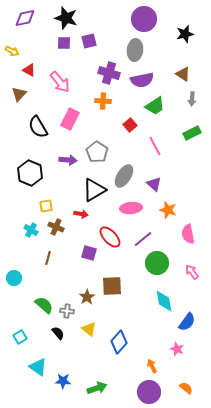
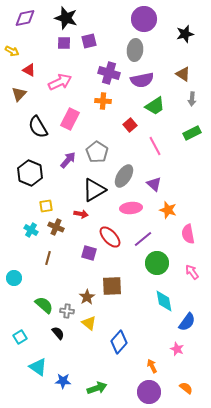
pink arrow at (60, 82): rotated 75 degrees counterclockwise
purple arrow at (68, 160): rotated 54 degrees counterclockwise
yellow triangle at (89, 329): moved 6 px up
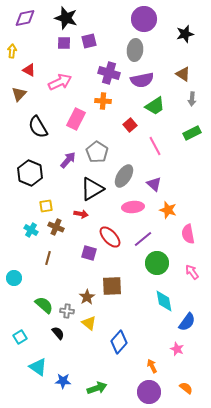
yellow arrow at (12, 51): rotated 112 degrees counterclockwise
pink rectangle at (70, 119): moved 6 px right
black triangle at (94, 190): moved 2 px left, 1 px up
pink ellipse at (131, 208): moved 2 px right, 1 px up
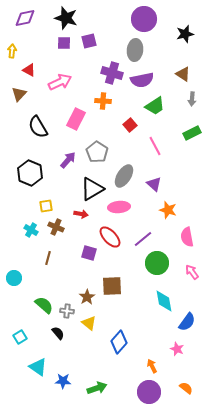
purple cross at (109, 73): moved 3 px right
pink ellipse at (133, 207): moved 14 px left
pink semicircle at (188, 234): moved 1 px left, 3 px down
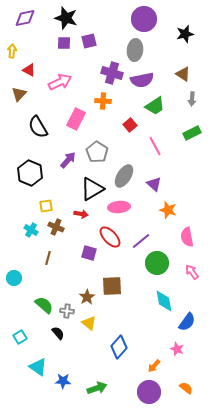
purple line at (143, 239): moved 2 px left, 2 px down
blue diamond at (119, 342): moved 5 px down
orange arrow at (152, 366): moved 2 px right; rotated 112 degrees counterclockwise
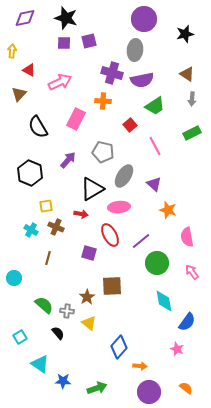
brown triangle at (183, 74): moved 4 px right
gray pentagon at (97, 152): moved 6 px right; rotated 20 degrees counterclockwise
red ellipse at (110, 237): moved 2 px up; rotated 15 degrees clockwise
orange arrow at (154, 366): moved 14 px left; rotated 128 degrees counterclockwise
cyan triangle at (38, 367): moved 2 px right, 3 px up
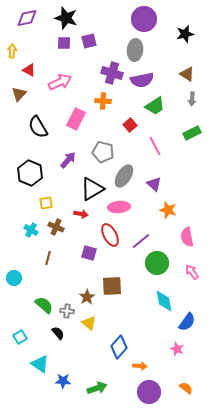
purple diamond at (25, 18): moved 2 px right
yellow square at (46, 206): moved 3 px up
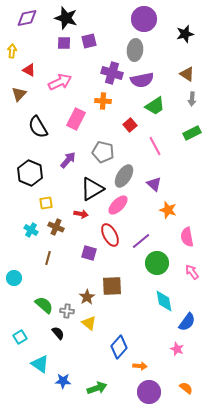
pink ellipse at (119, 207): moved 1 px left, 2 px up; rotated 40 degrees counterclockwise
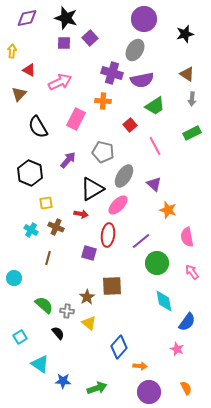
purple square at (89, 41): moved 1 px right, 3 px up; rotated 28 degrees counterclockwise
gray ellipse at (135, 50): rotated 25 degrees clockwise
red ellipse at (110, 235): moved 2 px left; rotated 35 degrees clockwise
orange semicircle at (186, 388): rotated 24 degrees clockwise
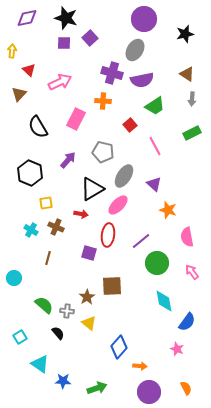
red triangle at (29, 70): rotated 16 degrees clockwise
